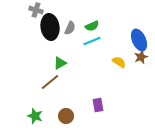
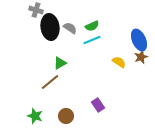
gray semicircle: rotated 80 degrees counterclockwise
cyan line: moved 1 px up
purple rectangle: rotated 24 degrees counterclockwise
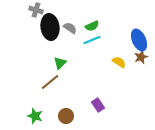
green triangle: rotated 16 degrees counterclockwise
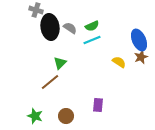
purple rectangle: rotated 40 degrees clockwise
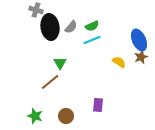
gray semicircle: moved 1 px right, 1 px up; rotated 96 degrees clockwise
green triangle: rotated 16 degrees counterclockwise
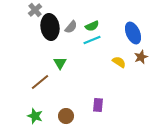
gray cross: moved 1 px left; rotated 32 degrees clockwise
blue ellipse: moved 6 px left, 7 px up
brown line: moved 10 px left
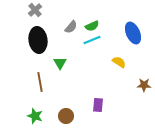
black ellipse: moved 12 px left, 13 px down
brown star: moved 3 px right, 28 px down; rotated 24 degrees clockwise
brown line: rotated 60 degrees counterclockwise
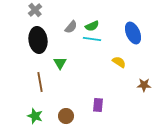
cyan line: moved 1 px up; rotated 30 degrees clockwise
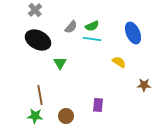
black ellipse: rotated 55 degrees counterclockwise
brown line: moved 13 px down
green star: rotated 14 degrees counterclockwise
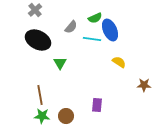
green semicircle: moved 3 px right, 8 px up
blue ellipse: moved 23 px left, 3 px up
purple rectangle: moved 1 px left
green star: moved 7 px right
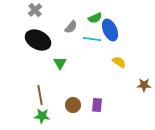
brown circle: moved 7 px right, 11 px up
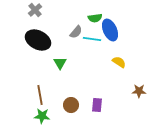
green semicircle: rotated 16 degrees clockwise
gray semicircle: moved 5 px right, 5 px down
brown star: moved 5 px left, 6 px down
brown circle: moved 2 px left
